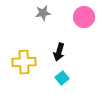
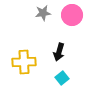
pink circle: moved 12 px left, 2 px up
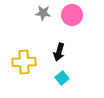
gray star: rotated 14 degrees clockwise
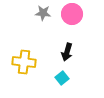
pink circle: moved 1 px up
black arrow: moved 8 px right
yellow cross: rotated 10 degrees clockwise
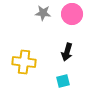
cyan square: moved 1 px right, 3 px down; rotated 24 degrees clockwise
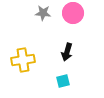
pink circle: moved 1 px right, 1 px up
yellow cross: moved 1 px left, 2 px up; rotated 15 degrees counterclockwise
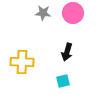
yellow cross: moved 1 px left, 2 px down; rotated 10 degrees clockwise
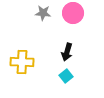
cyan square: moved 3 px right, 5 px up; rotated 24 degrees counterclockwise
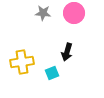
pink circle: moved 1 px right
yellow cross: rotated 10 degrees counterclockwise
cyan square: moved 14 px left, 3 px up; rotated 16 degrees clockwise
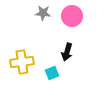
pink circle: moved 2 px left, 3 px down
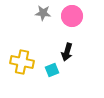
yellow cross: rotated 20 degrees clockwise
cyan square: moved 3 px up
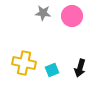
black arrow: moved 13 px right, 16 px down
yellow cross: moved 2 px right, 1 px down
